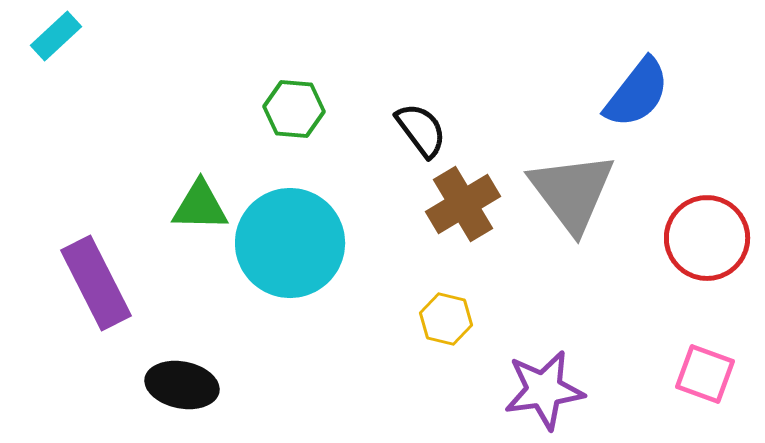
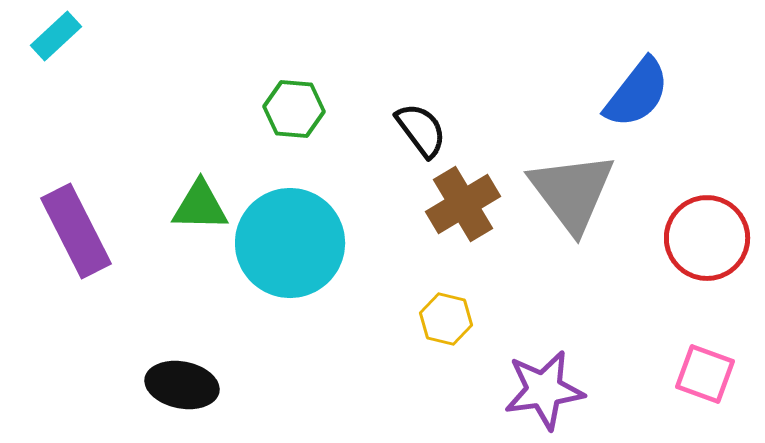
purple rectangle: moved 20 px left, 52 px up
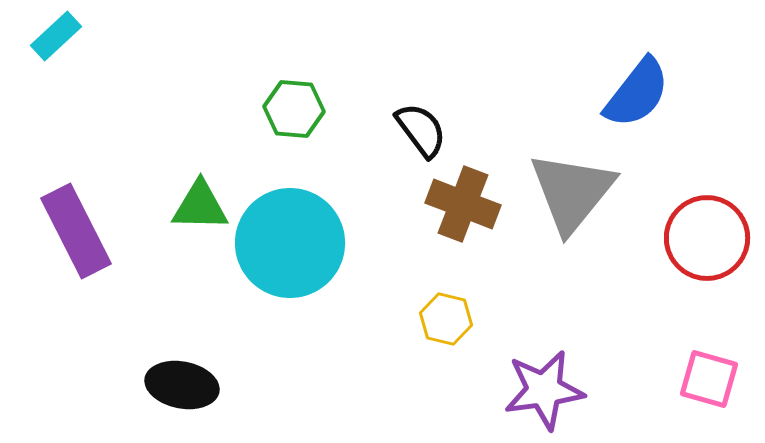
gray triangle: rotated 16 degrees clockwise
brown cross: rotated 38 degrees counterclockwise
pink square: moved 4 px right, 5 px down; rotated 4 degrees counterclockwise
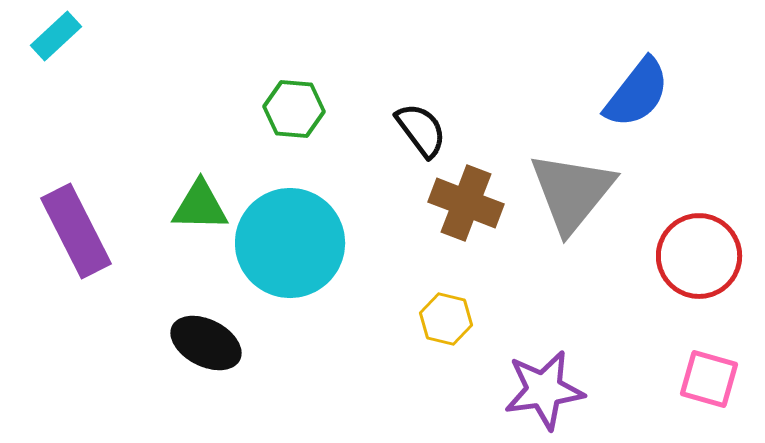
brown cross: moved 3 px right, 1 px up
red circle: moved 8 px left, 18 px down
black ellipse: moved 24 px right, 42 px up; rotated 16 degrees clockwise
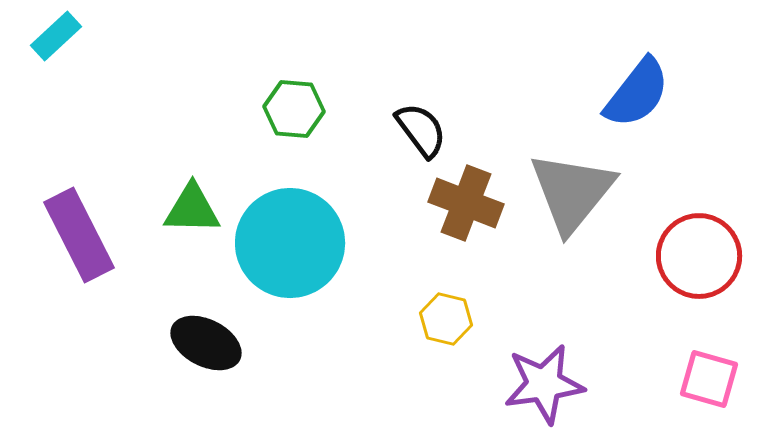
green triangle: moved 8 px left, 3 px down
purple rectangle: moved 3 px right, 4 px down
purple star: moved 6 px up
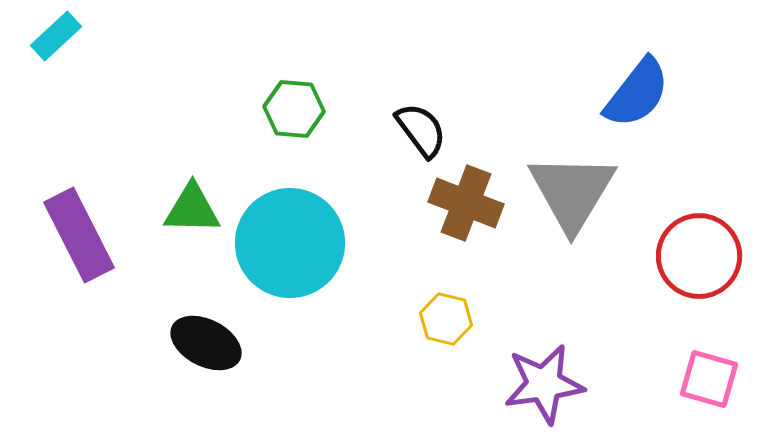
gray triangle: rotated 8 degrees counterclockwise
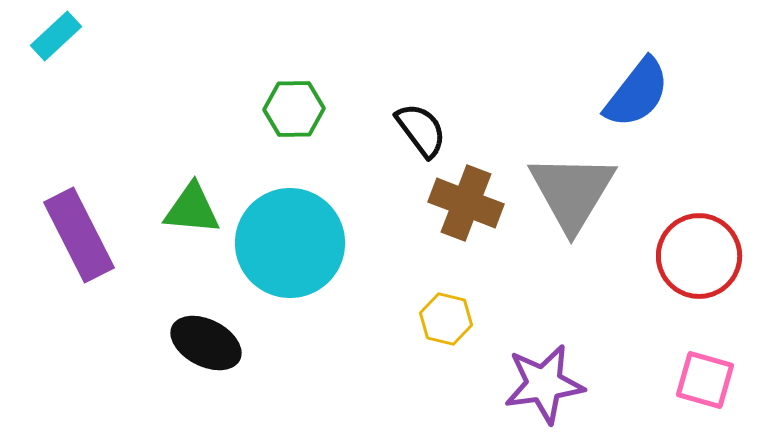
green hexagon: rotated 6 degrees counterclockwise
green triangle: rotated 4 degrees clockwise
pink square: moved 4 px left, 1 px down
